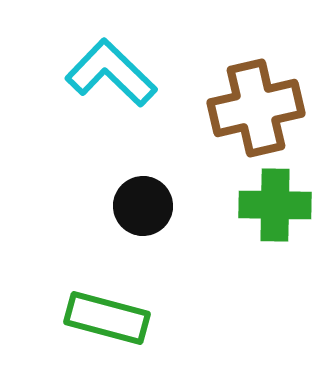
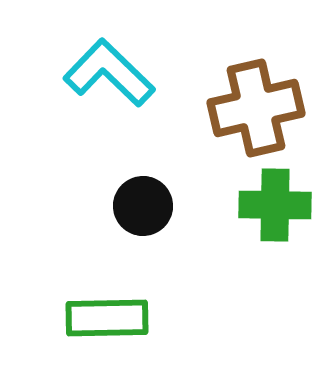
cyan L-shape: moved 2 px left
green rectangle: rotated 16 degrees counterclockwise
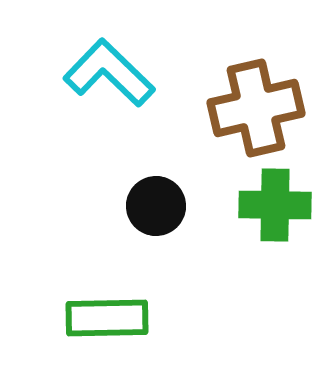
black circle: moved 13 px right
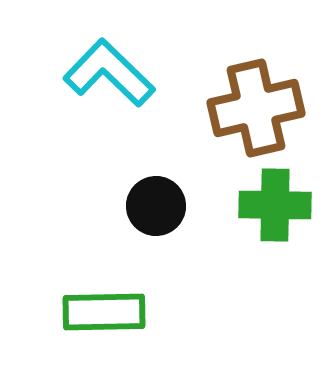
green rectangle: moved 3 px left, 6 px up
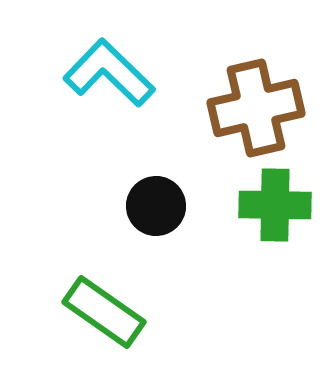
green rectangle: rotated 36 degrees clockwise
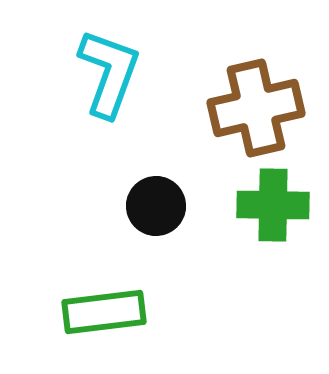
cyan L-shape: rotated 66 degrees clockwise
green cross: moved 2 px left
green rectangle: rotated 42 degrees counterclockwise
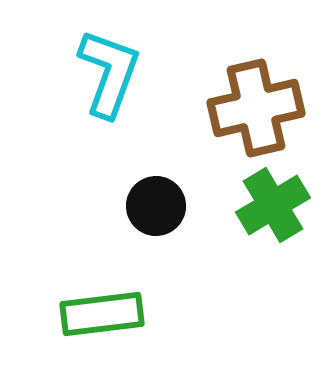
green cross: rotated 32 degrees counterclockwise
green rectangle: moved 2 px left, 2 px down
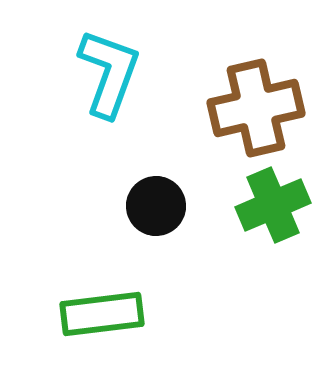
green cross: rotated 8 degrees clockwise
